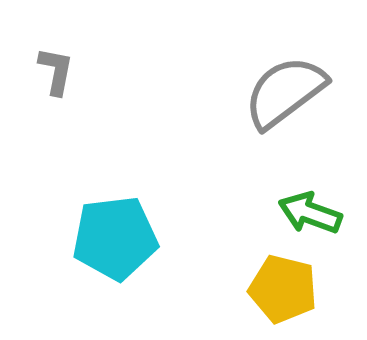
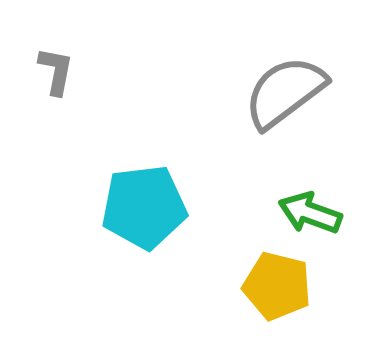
cyan pentagon: moved 29 px right, 31 px up
yellow pentagon: moved 6 px left, 3 px up
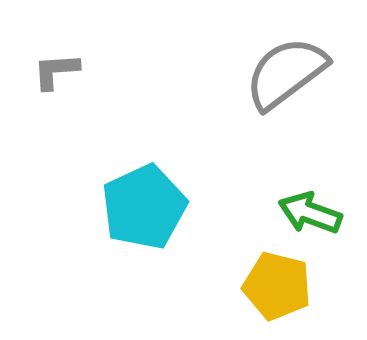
gray L-shape: rotated 105 degrees counterclockwise
gray semicircle: moved 1 px right, 19 px up
cyan pentagon: rotated 18 degrees counterclockwise
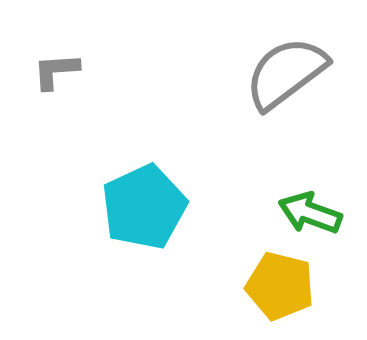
yellow pentagon: moved 3 px right
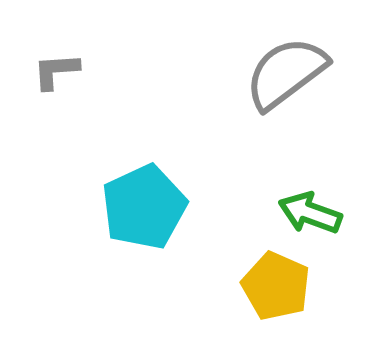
yellow pentagon: moved 4 px left; rotated 10 degrees clockwise
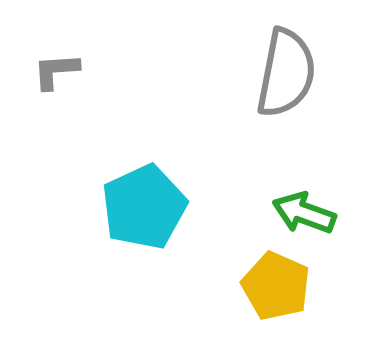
gray semicircle: rotated 138 degrees clockwise
green arrow: moved 6 px left
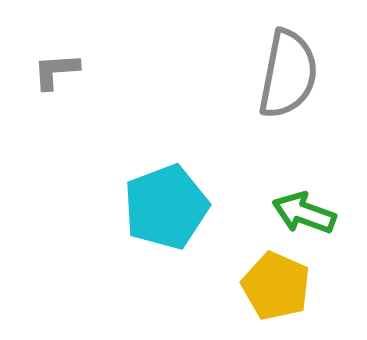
gray semicircle: moved 2 px right, 1 px down
cyan pentagon: moved 22 px right; rotated 4 degrees clockwise
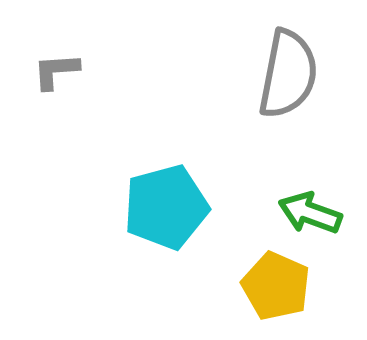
cyan pentagon: rotated 6 degrees clockwise
green arrow: moved 6 px right
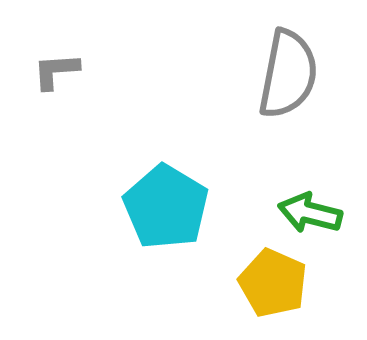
cyan pentagon: rotated 26 degrees counterclockwise
green arrow: rotated 6 degrees counterclockwise
yellow pentagon: moved 3 px left, 3 px up
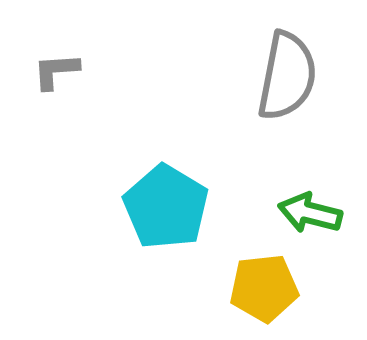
gray semicircle: moved 1 px left, 2 px down
yellow pentagon: moved 9 px left, 5 px down; rotated 30 degrees counterclockwise
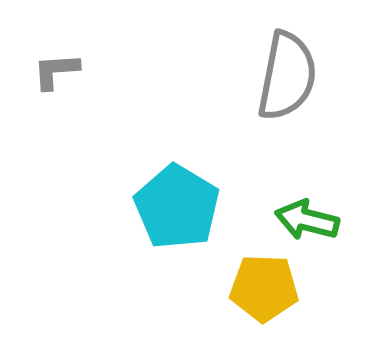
cyan pentagon: moved 11 px right
green arrow: moved 3 px left, 7 px down
yellow pentagon: rotated 8 degrees clockwise
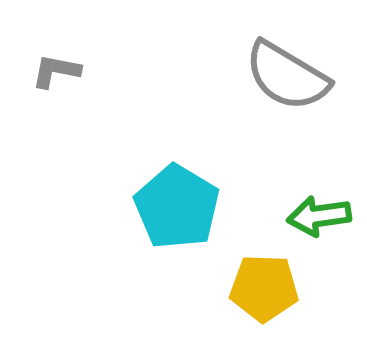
gray L-shape: rotated 15 degrees clockwise
gray semicircle: rotated 110 degrees clockwise
green arrow: moved 12 px right, 4 px up; rotated 22 degrees counterclockwise
